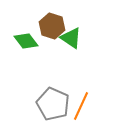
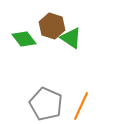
green diamond: moved 2 px left, 2 px up
gray pentagon: moved 7 px left
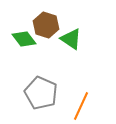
brown hexagon: moved 6 px left, 1 px up
green triangle: moved 1 px down
gray pentagon: moved 5 px left, 11 px up
